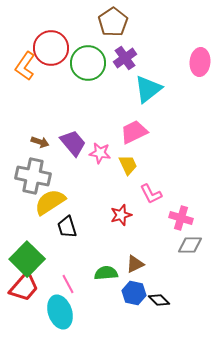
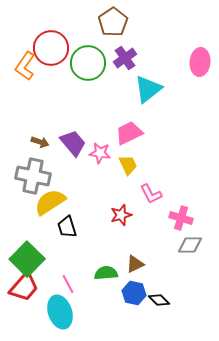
pink trapezoid: moved 5 px left, 1 px down
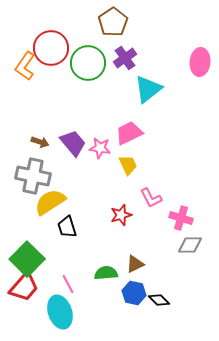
pink star: moved 5 px up
pink L-shape: moved 4 px down
